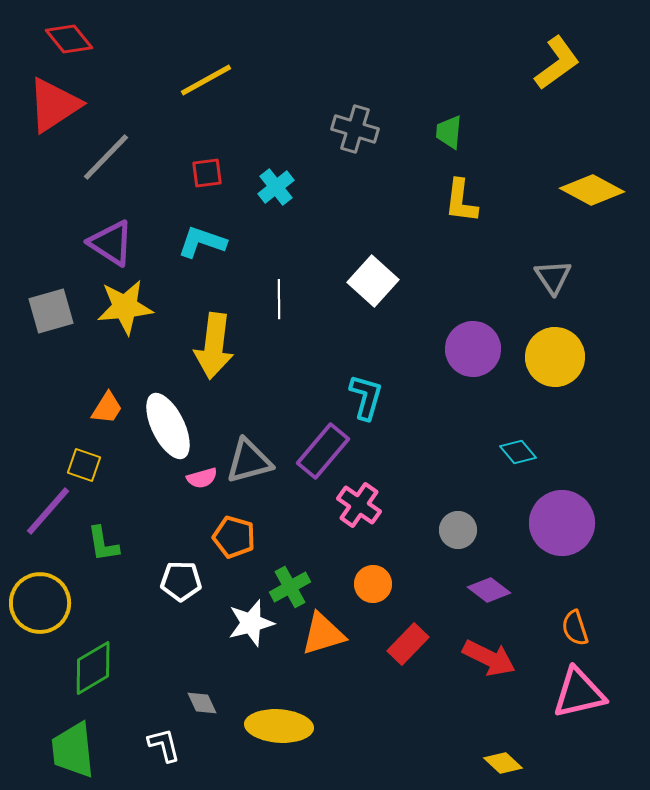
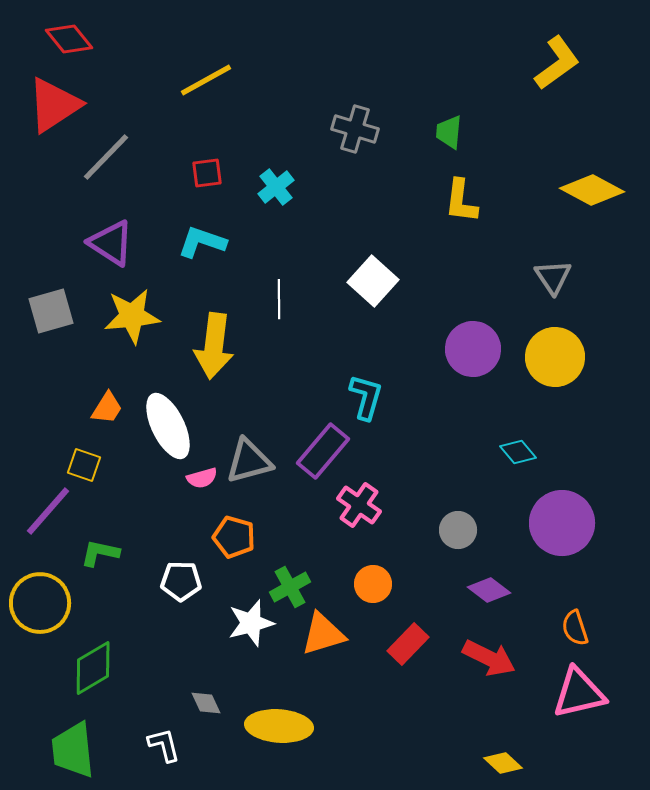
yellow star at (125, 307): moved 7 px right, 9 px down
green L-shape at (103, 544): moved 3 px left, 9 px down; rotated 111 degrees clockwise
gray diamond at (202, 703): moved 4 px right
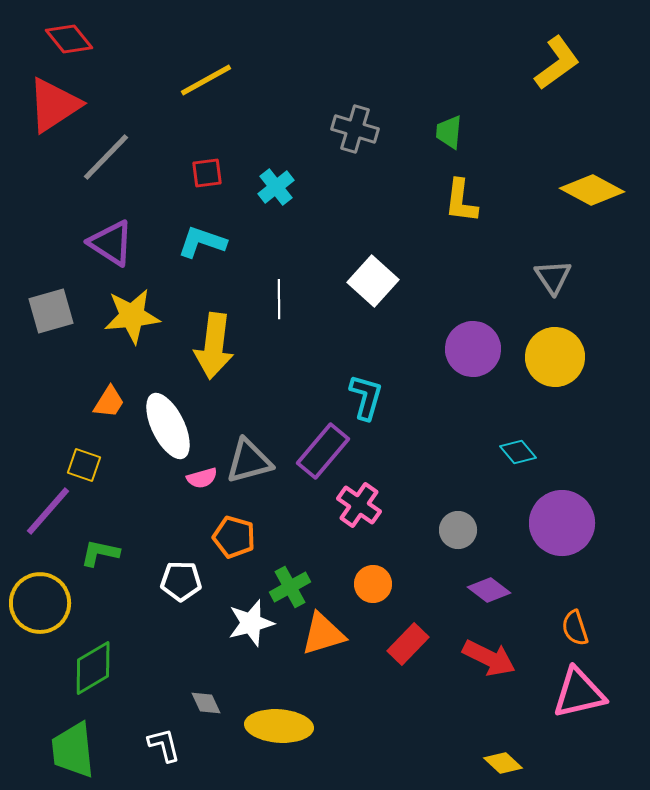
orange trapezoid at (107, 408): moved 2 px right, 6 px up
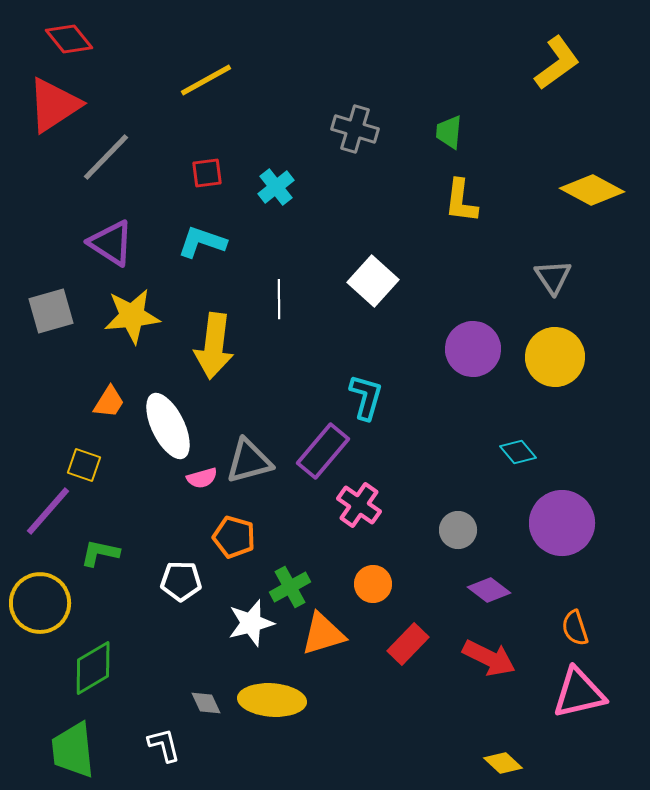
yellow ellipse at (279, 726): moved 7 px left, 26 px up
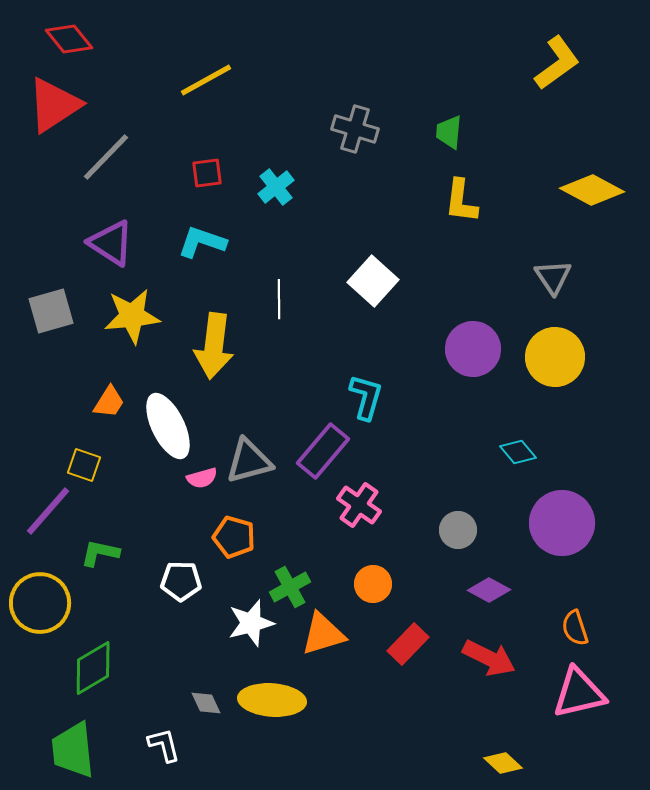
purple diamond at (489, 590): rotated 9 degrees counterclockwise
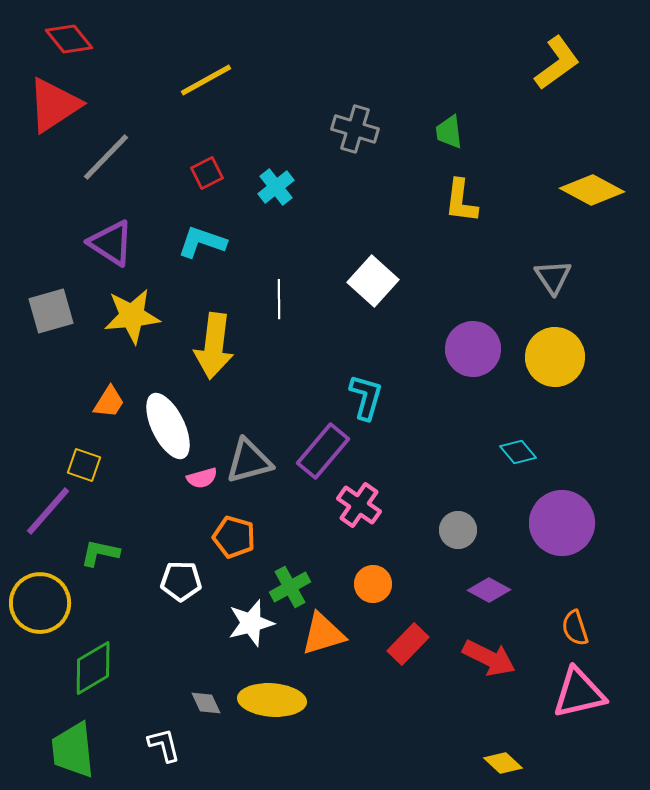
green trapezoid at (449, 132): rotated 12 degrees counterclockwise
red square at (207, 173): rotated 20 degrees counterclockwise
